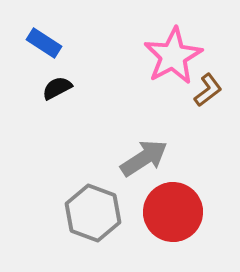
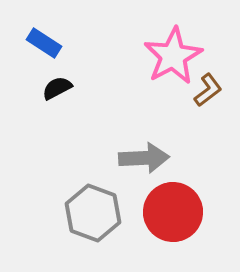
gray arrow: rotated 30 degrees clockwise
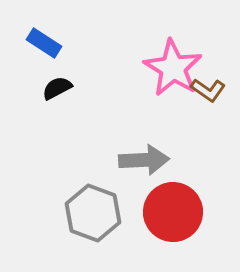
pink star: moved 12 px down; rotated 12 degrees counterclockwise
brown L-shape: rotated 72 degrees clockwise
gray arrow: moved 2 px down
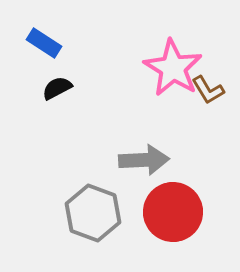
brown L-shape: rotated 24 degrees clockwise
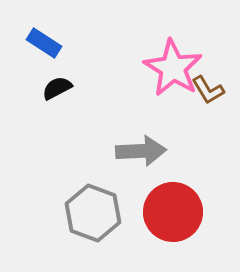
gray arrow: moved 3 px left, 9 px up
